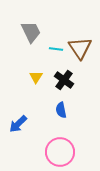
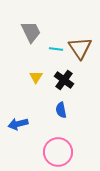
blue arrow: rotated 30 degrees clockwise
pink circle: moved 2 px left
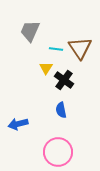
gray trapezoid: moved 1 px left, 1 px up; rotated 130 degrees counterclockwise
yellow triangle: moved 10 px right, 9 px up
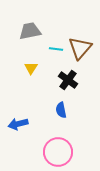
gray trapezoid: rotated 55 degrees clockwise
brown triangle: rotated 15 degrees clockwise
yellow triangle: moved 15 px left
black cross: moved 4 px right
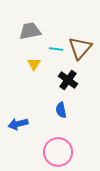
yellow triangle: moved 3 px right, 4 px up
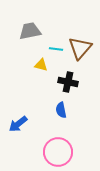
yellow triangle: moved 7 px right, 1 px down; rotated 48 degrees counterclockwise
black cross: moved 2 px down; rotated 24 degrees counterclockwise
blue arrow: rotated 24 degrees counterclockwise
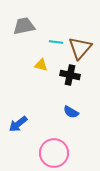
gray trapezoid: moved 6 px left, 5 px up
cyan line: moved 7 px up
black cross: moved 2 px right, 7 px up
blue semicircle: moved 10 px right, 2 px down; rotated 49 degrees counterclockwise
pink circle: moved 4 px left, 1 px down
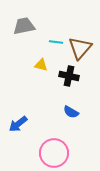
black cross: moved 1 px left, 1 px down
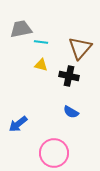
gray trapezoid: moved 3 px left, 3 px down
cyan line: moved 15 px left
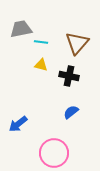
brown triangle: moved 3 px left, 5 px up
blue semicircle: rotated 112 degrees clockwise
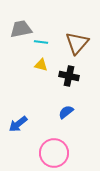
blue semicircle: moved 5 px left
